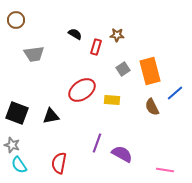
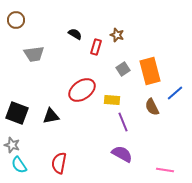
brown star: rotated 16 degrees clockwise
purple line: moved 26 px right, 21 px up; rotated 42 degrees counterclockwise
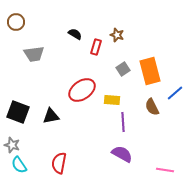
brown circle: moved 2 px down
black square: moved 1 px right, 1 px up
purple line: rotated 18 degrees clockwise
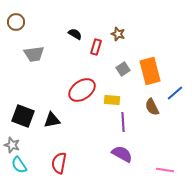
brown star: moved 1 px right, 1 px up
black square: moved 5 px right, 4 px down
black triangle: moved 1 px right, 4 px down
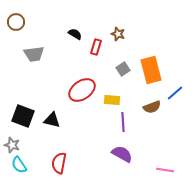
orange rectangle: moved 1 px right, 1 px up
brown semicircle: rotated 84 degrees counterclockwise
black triangle: rotated 24 degrees clockwise
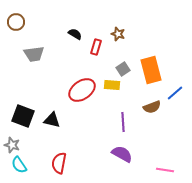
yellow rectangle: moved 15 px up
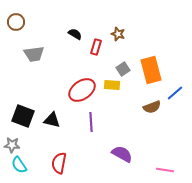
purple line: moved 32 px left
gray star: rotated 14 degrees counterclockwise
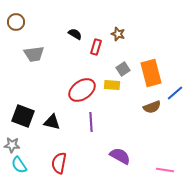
orange rectangle: moved 3 px down
black triangle: moved 2 px down
purple semicircle: moved 2 px left, 2 px down
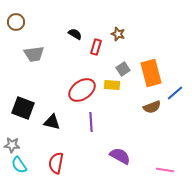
black square: moved 8 px up
red semicircle: moved 3 px left
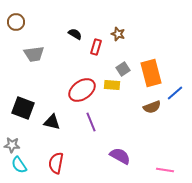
purple line: rotated 18 degrees counterclockwise
